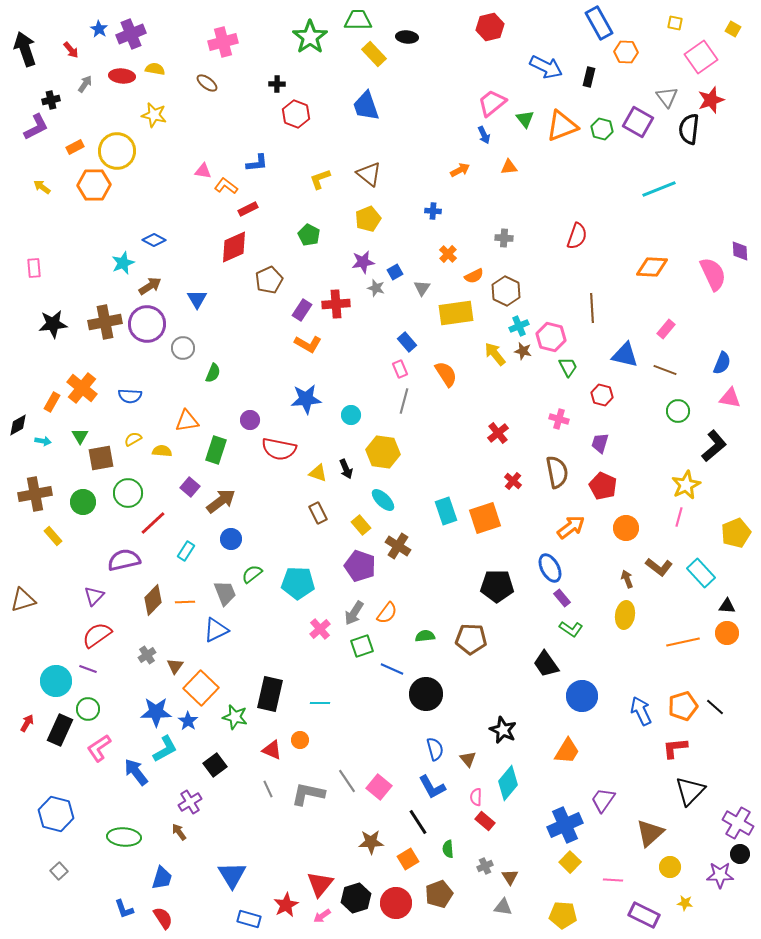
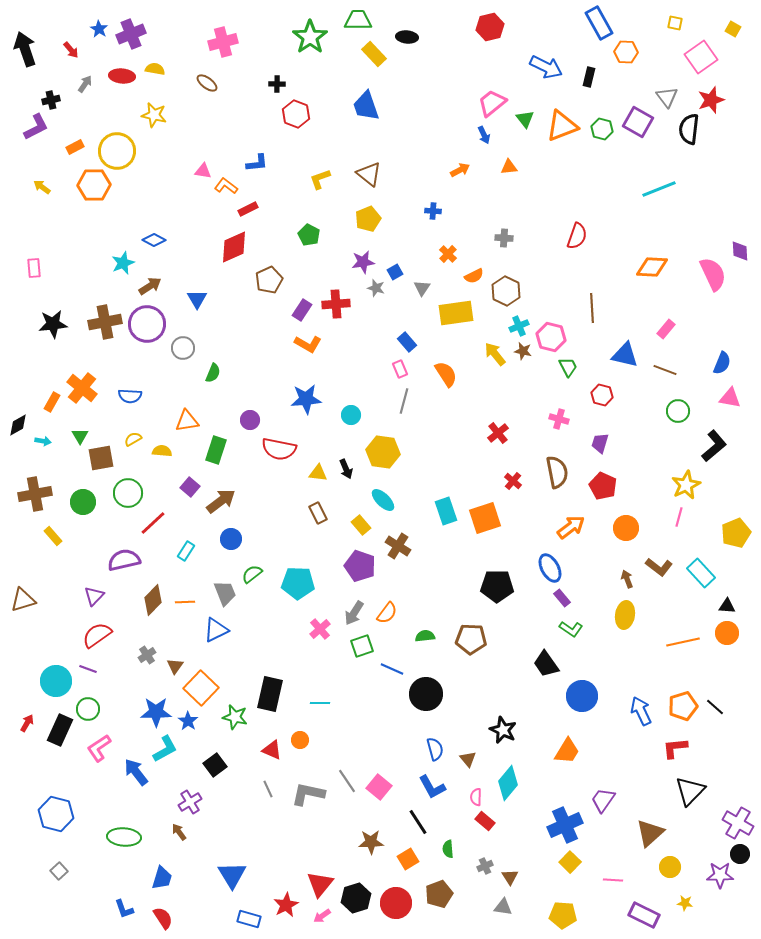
yellow triangle at (318, 473): rotated 12 degrees counterclockwise
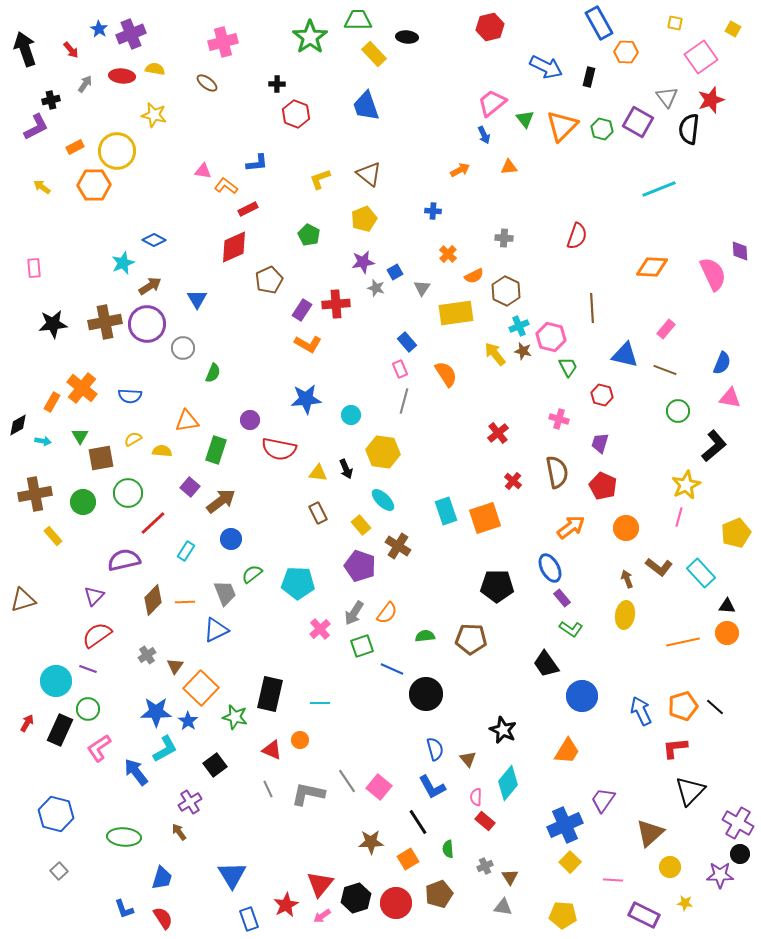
orange triangle at (562, 126): rotated 24 degrees counterclockwise
yellow pentagon at (368, 219): moved 4 px left
blue rectangle at (249, 919): rotated 55 degrees clockwise
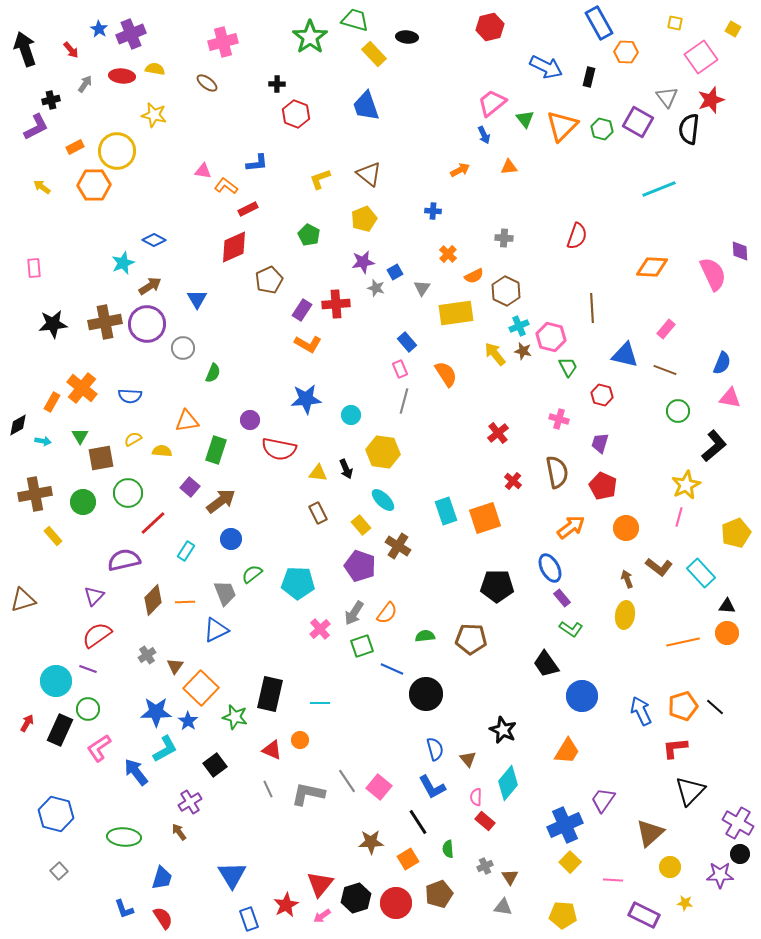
green trapezoid at (358, 20): moved 3 px left; rotated 16 degrees clockwise
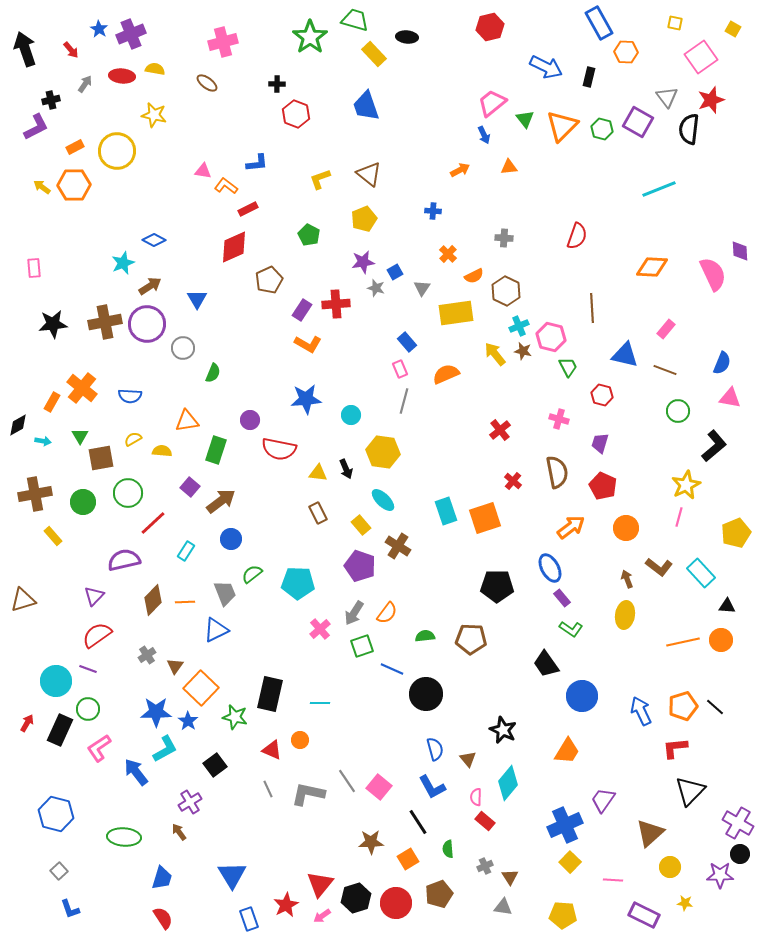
orange hexagon at (94, 185): moved 20 px left
orange semicircle at (446, 374): rotated 80 degrees counterclockwise
red cross at (498, 433): moved 2 px right, 3 px up
orange circle at (727, 633): moved 6 px left, 7 px down
blue L-shape at (124, 909): moved 54 px left
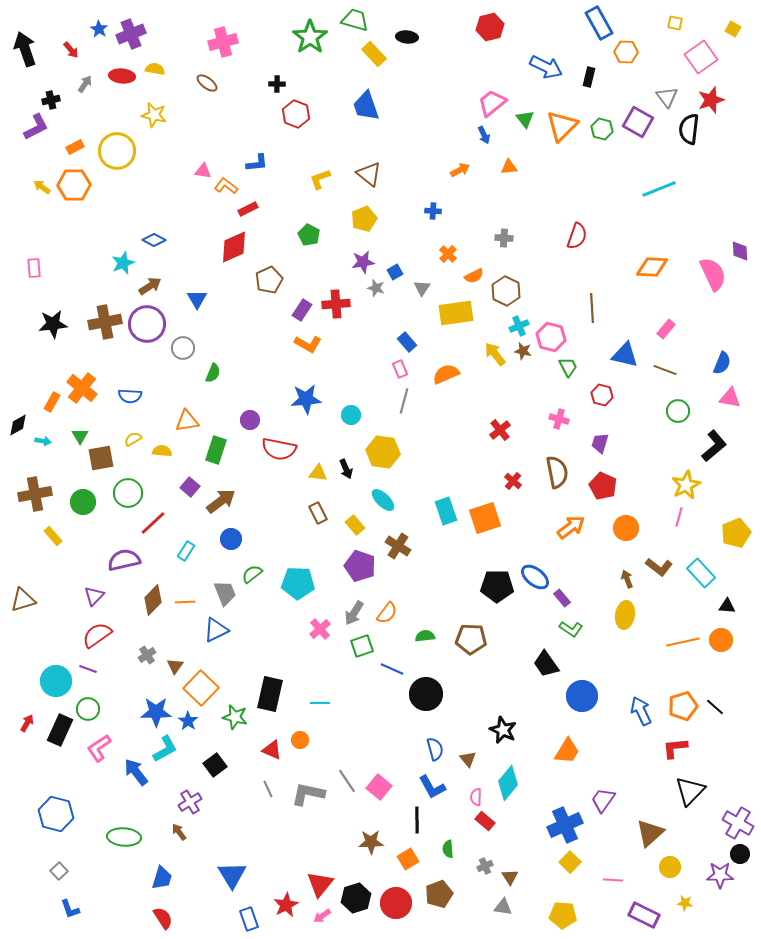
yellow rectangle at (361, 525): moved 6 px left
blue ellipse at (550, 568): moved 15 px left, 9 px down; rotated 24 degrees counterclockwise
black line at (418, 822): moved 1 px left, 2 px up; rotated 32 degrees clockwise
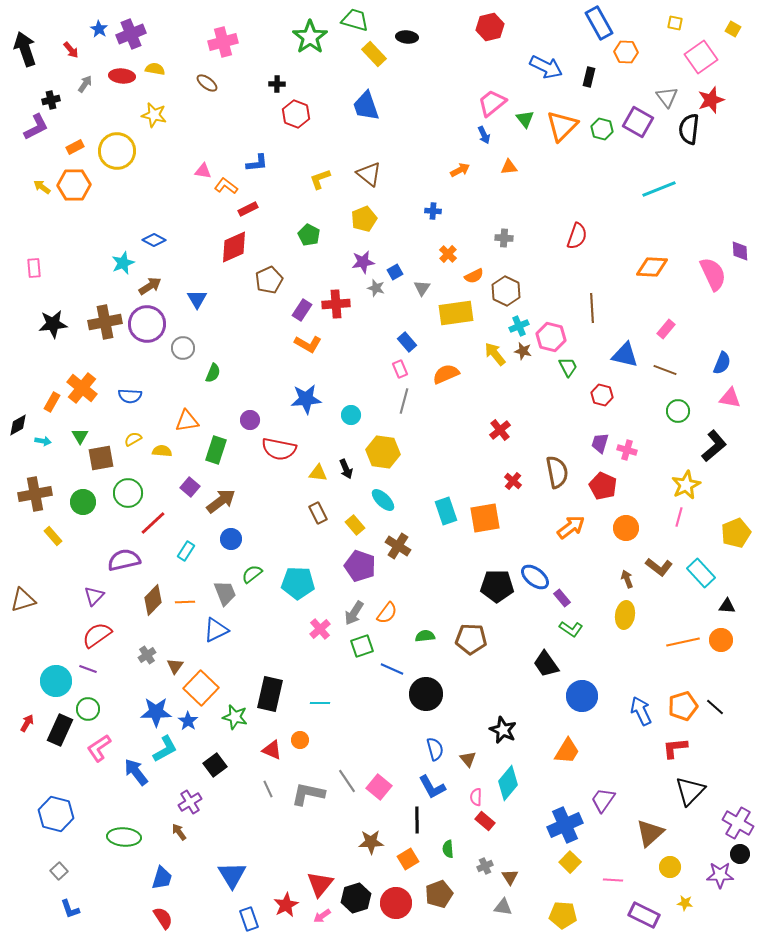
pink cross at (559, 419): moved 68 px right, 31 px down
orange square at (485, 518): rotated 8 degrees clockwise
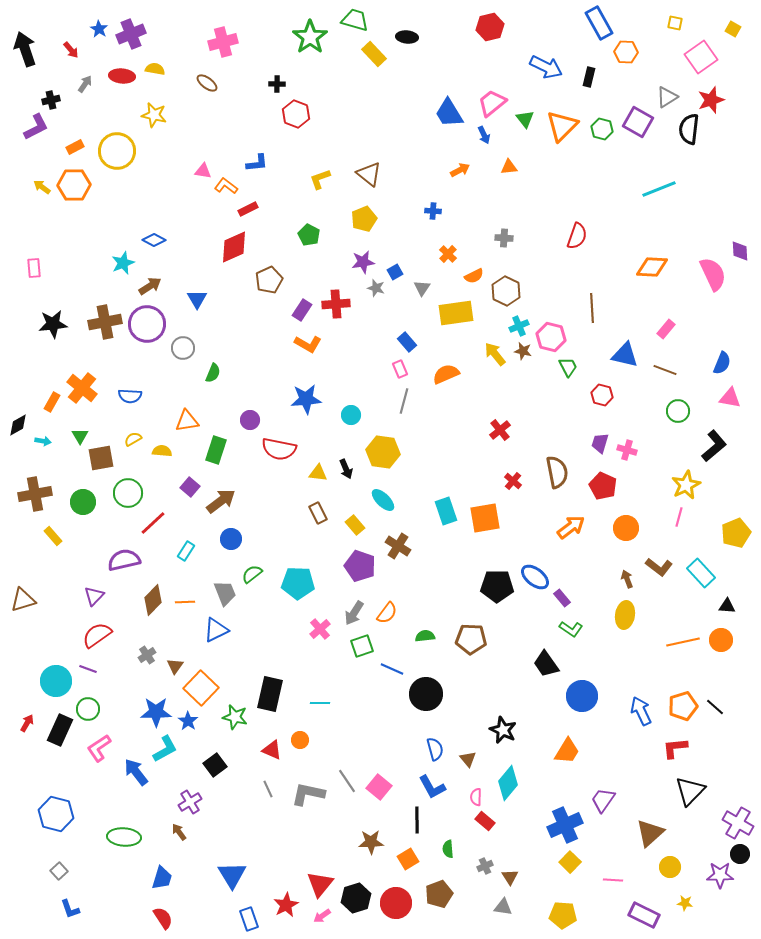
gray triangle at (667, 97): rotated 35 degrees clockwise
blue trapezoid at (366, 106): moved 83 px right, 7 px down; rotated 12 degrees counterclockwise
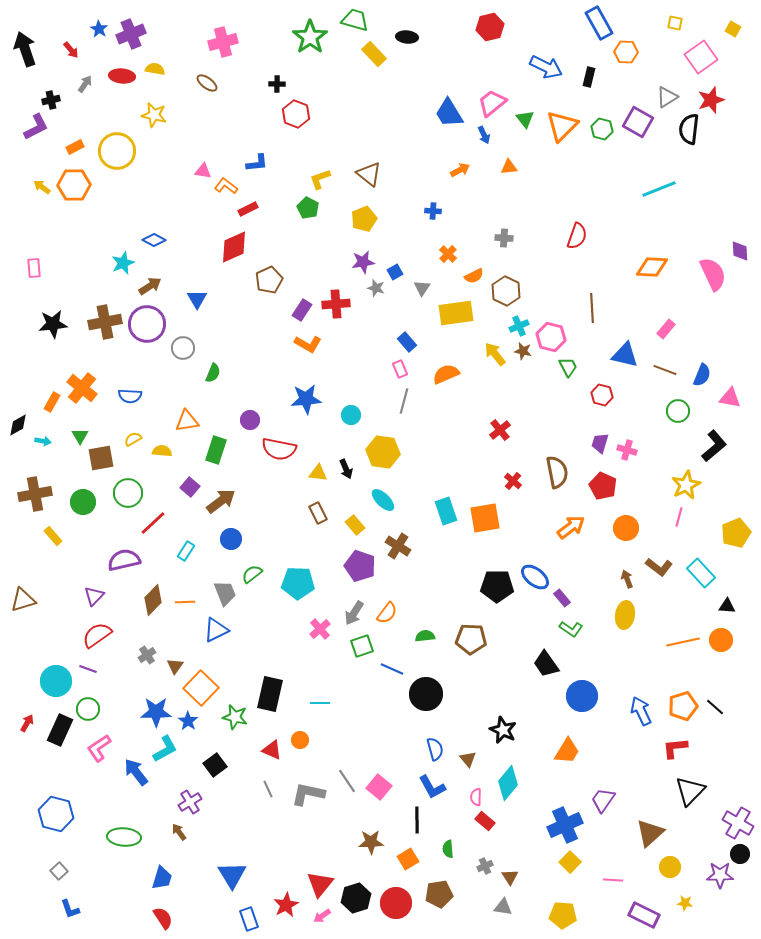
green pentagon at (309, 235): moved 1 px left, 27 px up
blue semicircle at (722, 363): moved 20 px left, 12 px down
brown pentagon at (439, 894): rotated 12 degrees clockwise
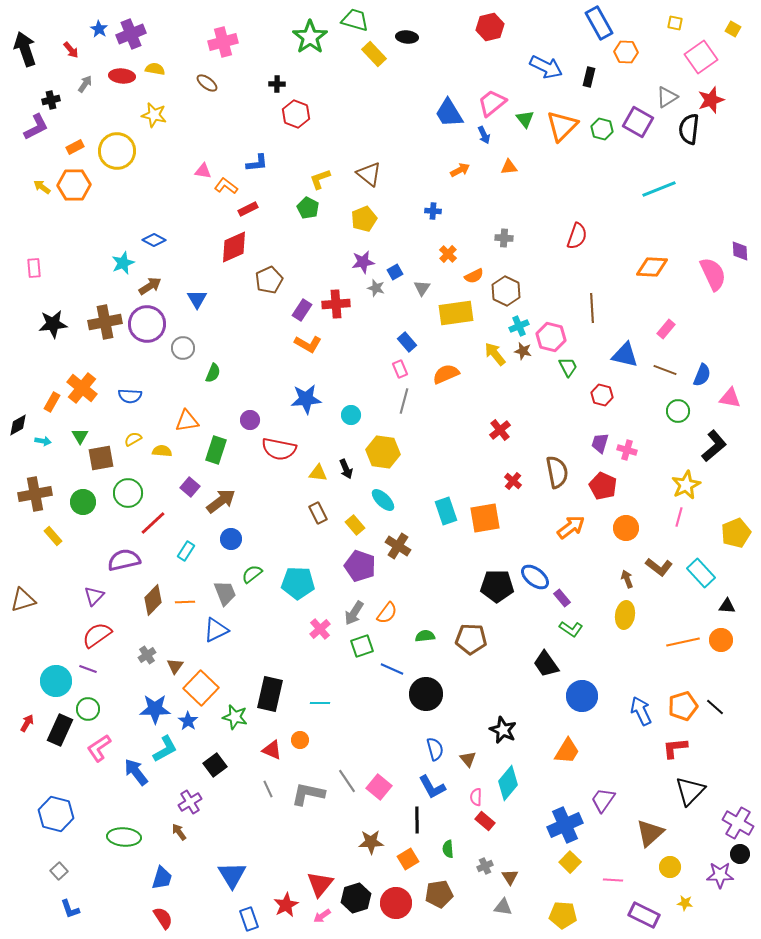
blue star at (156, 712): moved 1 px left, 3 px up
